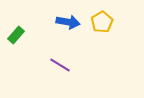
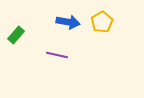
purple line: moved 3 px left, 10 px up; rotated 20 degrees counterclockwise
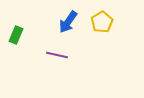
blue arrow: rotated 115 degrees clockwise
green rectangle: rotated 18 degrees counterclockwise
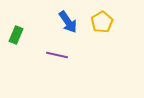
blue arrow: rotated 70 degrees counterclockwise
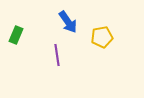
yellow pentagon: moved 15 px down; rotated 20 degrees clockwise
purple line: rotated 70 degrees clockwise
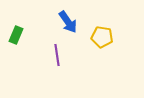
yellow pentagon: rotated 20 degrees clockwise
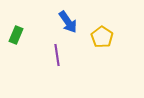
yellow pentagon: rotated 25 degrees clockwise
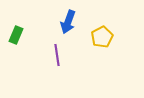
blue arrow: rotated 55 degrees clockwise
yellow pentagon: rotated 10 degrees clockwise
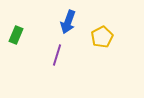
purple line: rotated 25 degrees clockwise
